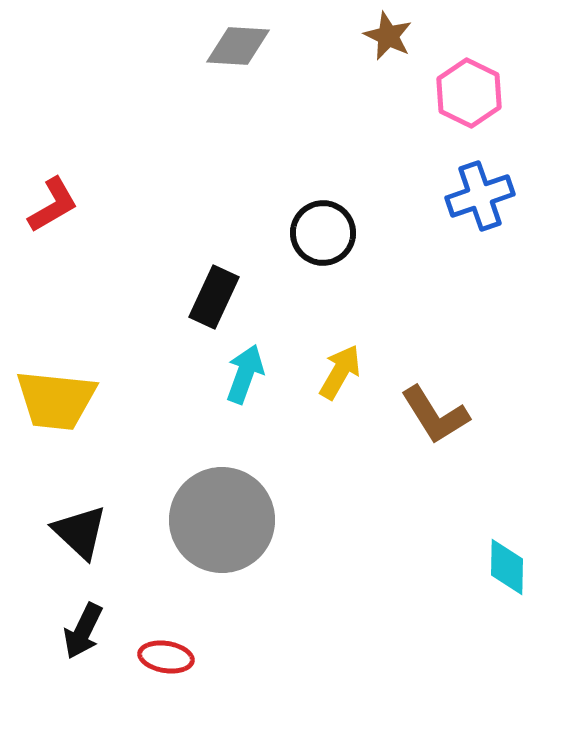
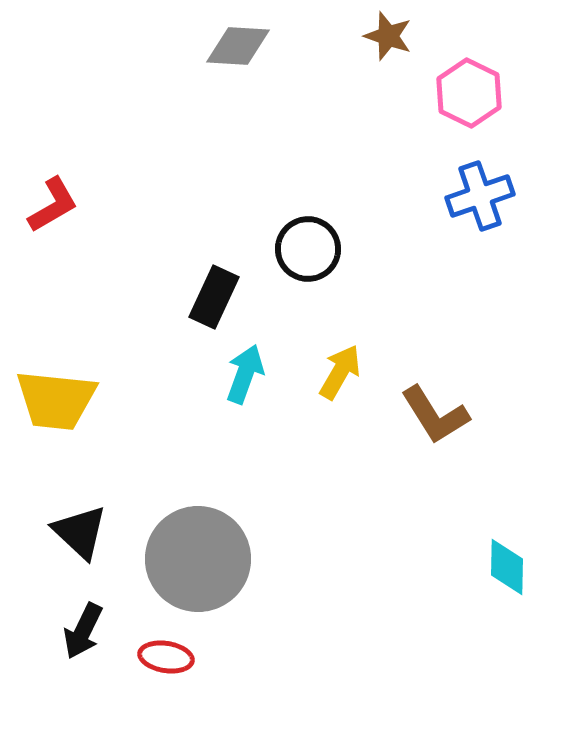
brown star: rotated 6 degrees counterclockwise
black circle: moved 15 px left, 16 px down
gray circle: moved 24 px left, 39 px down
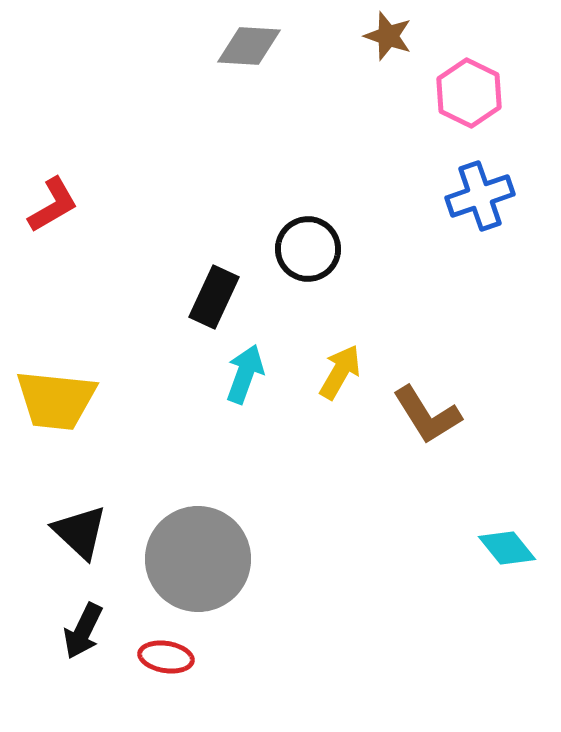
gray diamond: moved 11 px right
brown L-shape: moved 8 px left
cyan diamond: moved 19 px up; rotated 40 degrees counterclockwise
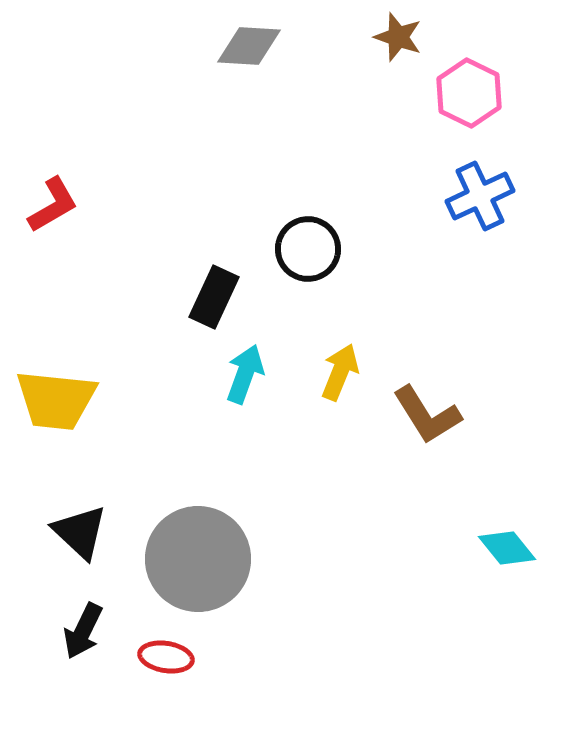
brown star: moved 10 px right, 1 px down
blue cross: rotated 6 degrees counterclockwise
yellow arrow: rotated 8 degrees counterclockwise
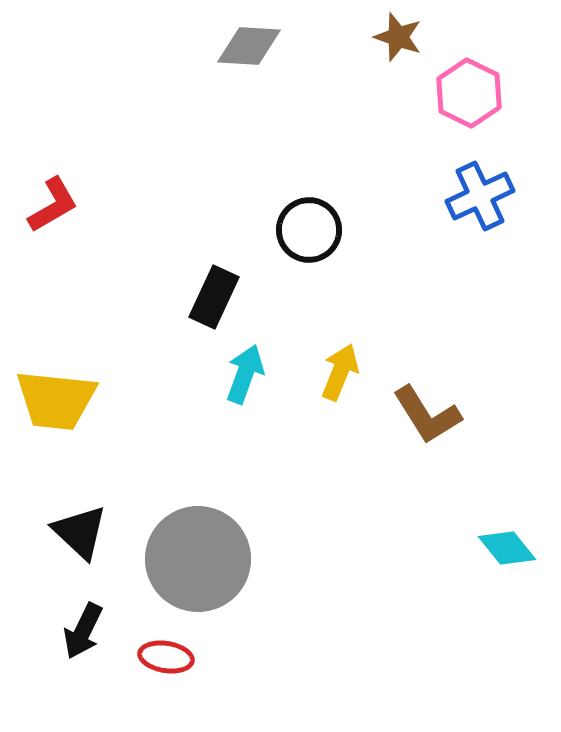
black circle: moved 1 px right, 19 px up
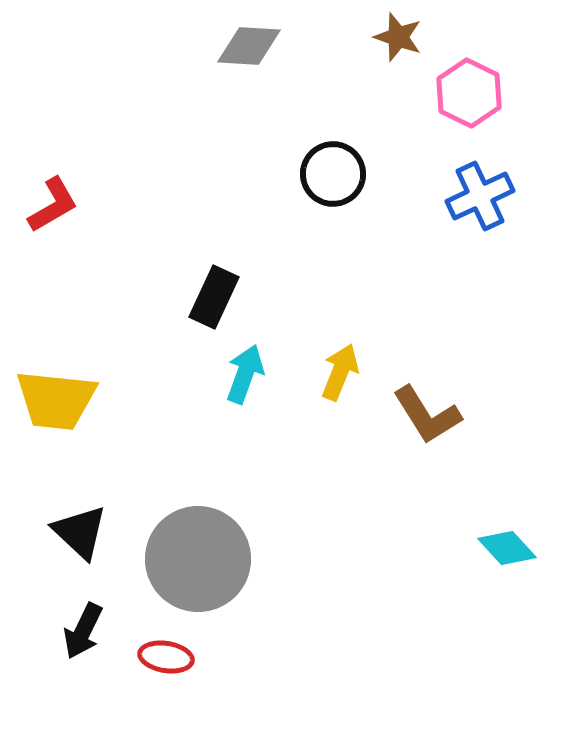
black circle: moved 24 px right, 56 px up
cyan diamond: rotated 4 degrees counterclockwise
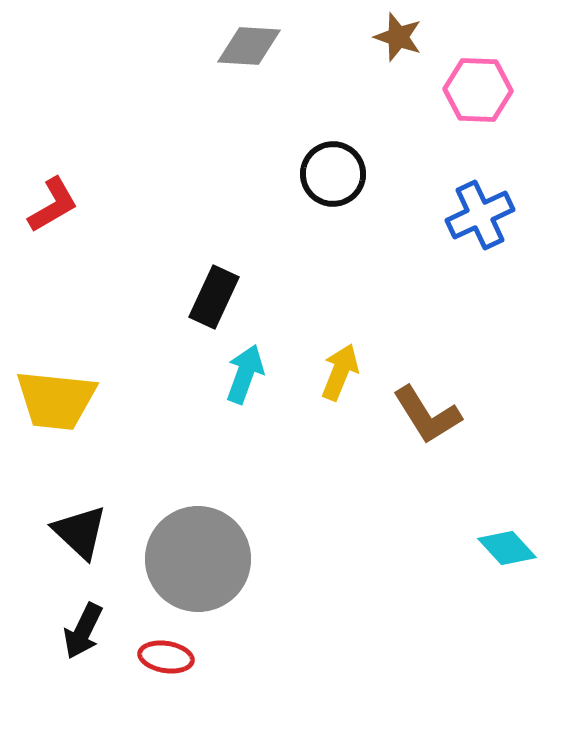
pink hexagon: moved 9 px right, 3 px up; rotated 24 degrees counterclockwise
blue cross: moved 19 px down
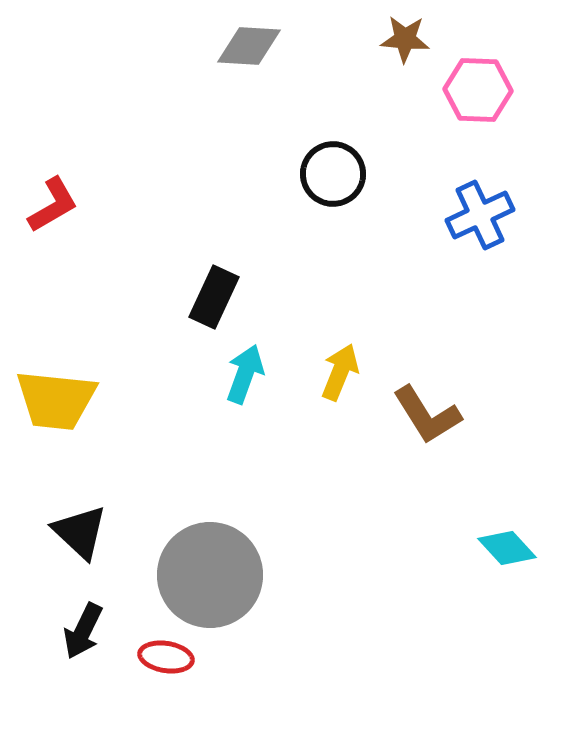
brown star: moved 7 px right, 2 px down; rotated 15 degrees counterclockwise
gray circle: moved 12 px right, 16 px down
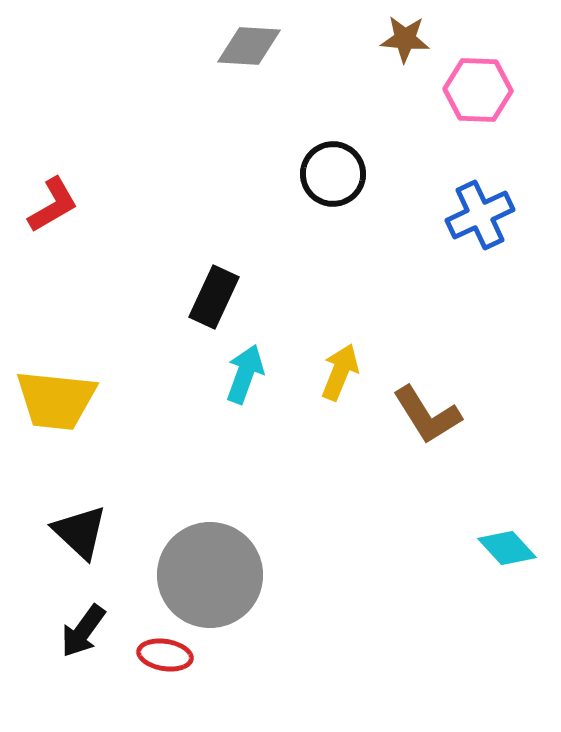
black arrow: rotated 10 degrees clockwise
red ellipse: moved 1 px left, 2 px up
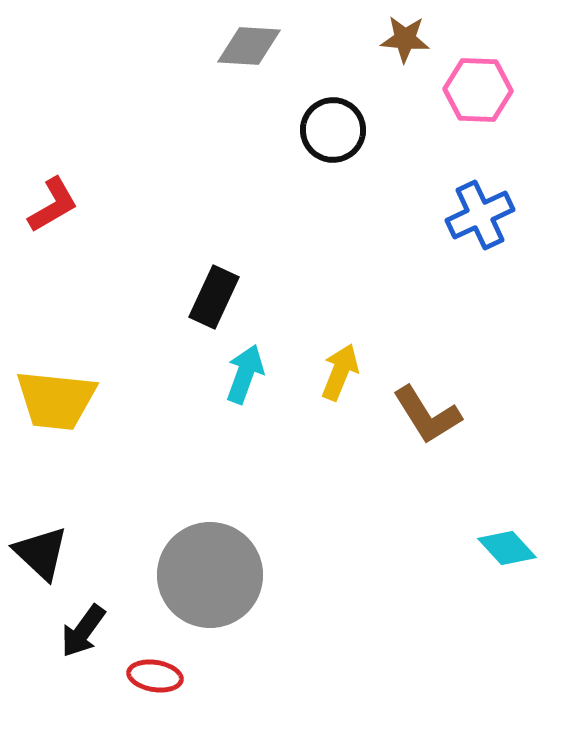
black circle: moved 44 px up
black triangle: moved 39 px left, 21 px down
red ellipse: moved 10 px left, 21 px down
